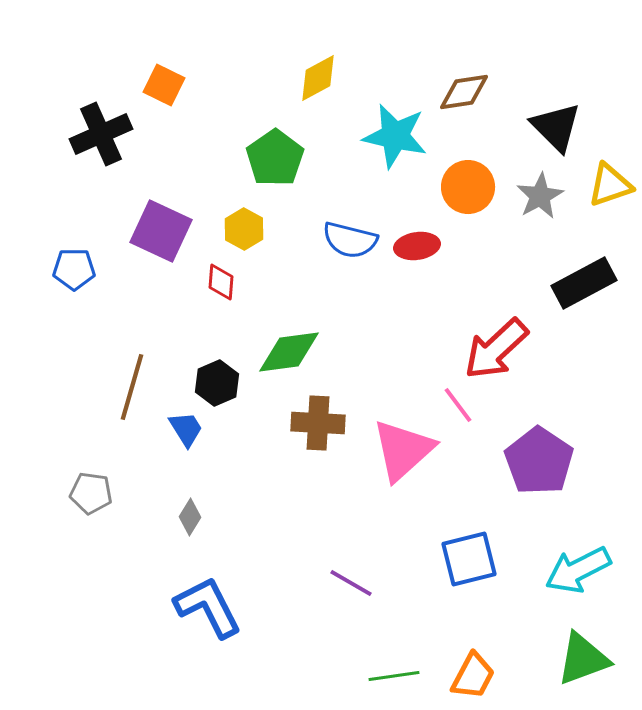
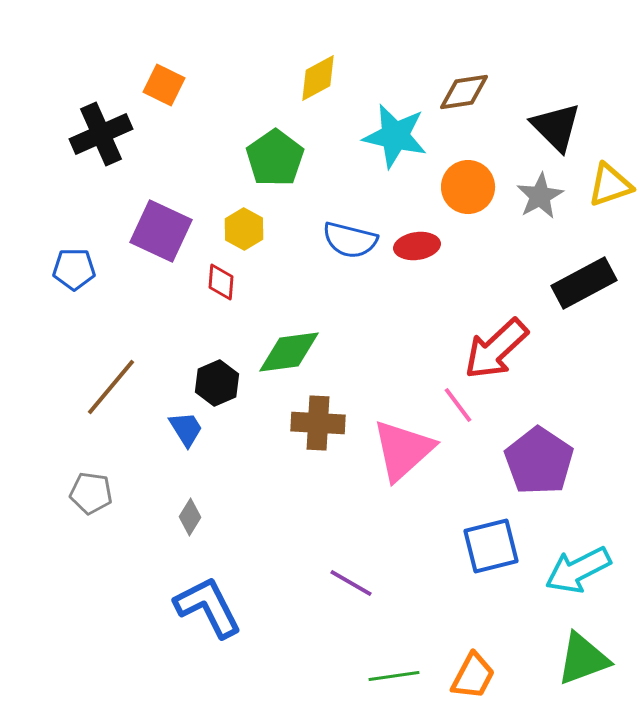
brown line: moved 21 px left; rotated 24 degrees clockwise
blue square: moved 22 px right, 13 px up
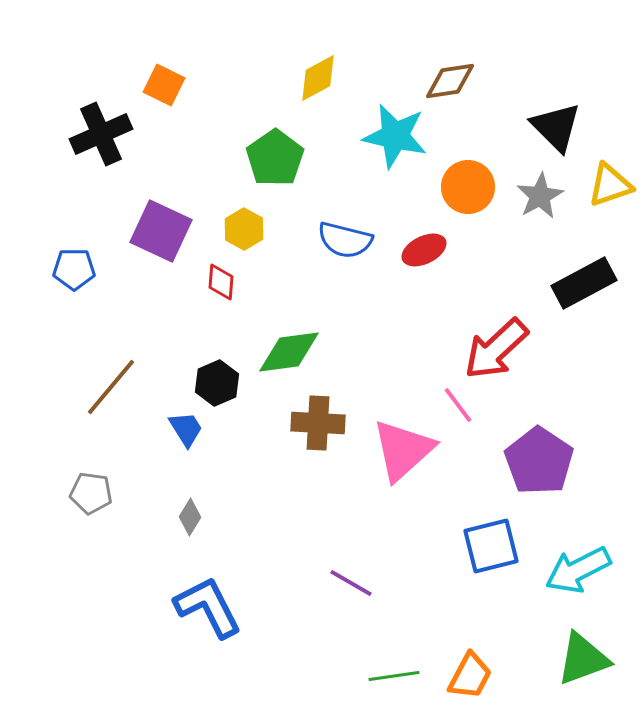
brown diamond: moved 14 px left, 11 px up
blue semicircle: moved 5 px left
red ellipse: moved 7 px right, 4 px down; rotated 18 degrees counterclockwise
orange trapezoid: moved 3 px left
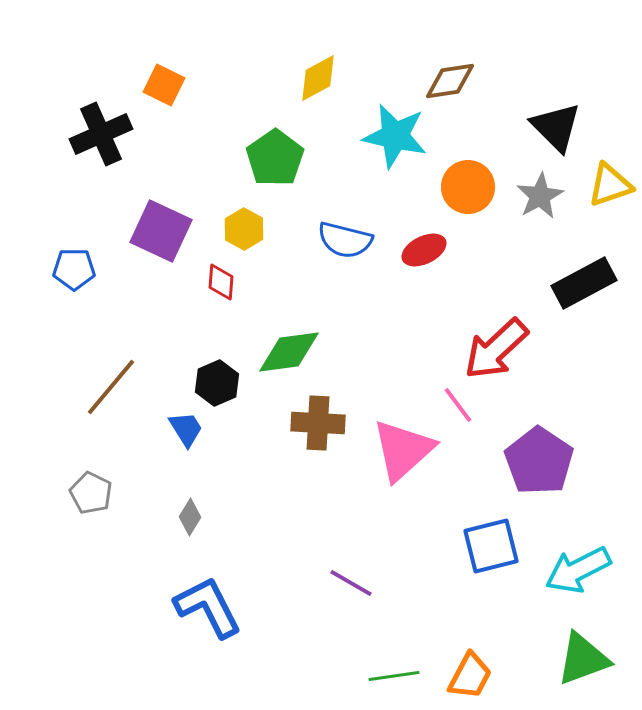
gray pentagon: rotated 18 degrees clockwise
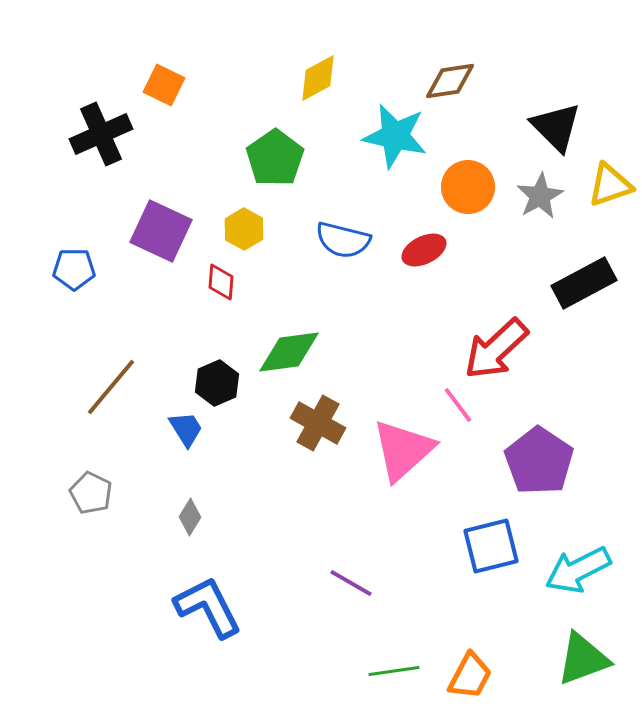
blue semicircle: moved 2 px left
brown cross: rotated 26 degrees clockwise
green line: moved 5 px up
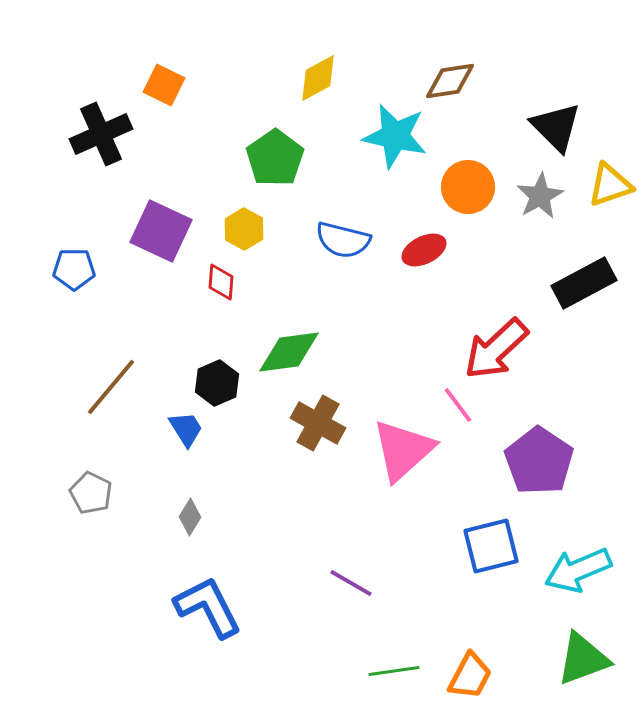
cyan arrow: rotated 4 degrees clockwise
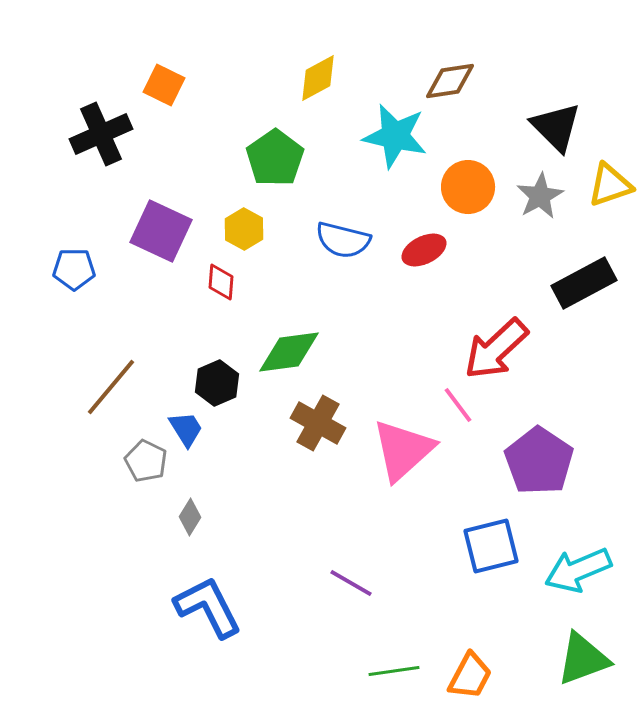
gray pentagon: moved 55 px right, 32 px up
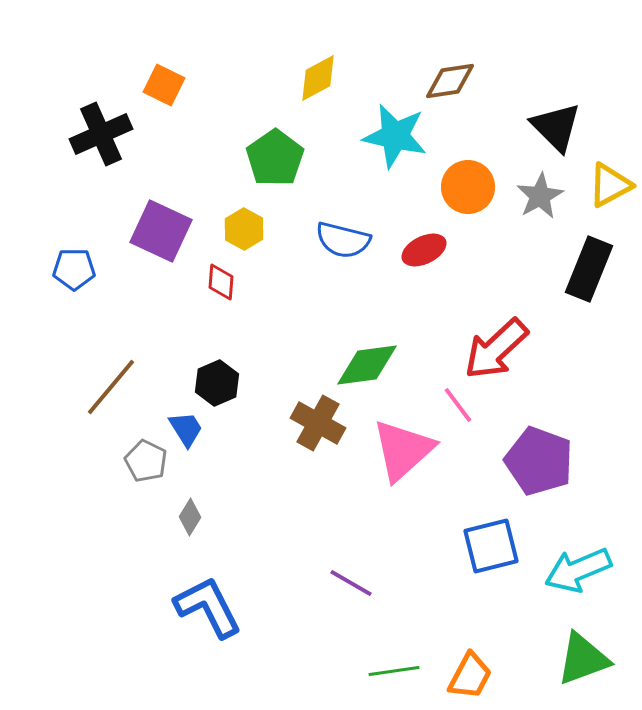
yellow triangle: rotated 9 degrees counterclockwise
black rectangle: moved 5 px right, 14 px up; rotated 40 degrees counterclockwise
green diamond: moved 78 px right, 13 px down
purple pentagon: rotated 14 degrees counterclockwise
